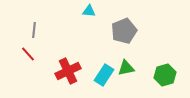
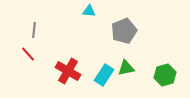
red cross: rotated 35 degrees counterclockwise
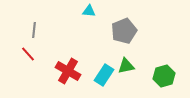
green triangle: moved 2 px up
green hexagon: moved 1 px left, 1 px down
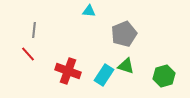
gray pentagon: moved 3 px down
green triangle: rotated 30 degrees clockwise
red cross: rotated 10 degrees counterclockwise
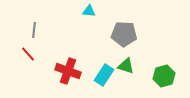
gray pentagon: rotated 25 degrees clockwise
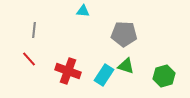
cyan triangle: moved 6 px left
red line: moved 1 px right, 5 px down
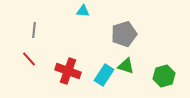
gray pentagon: rotated 20 degrees counterclockwise
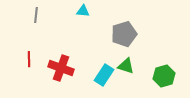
gray line: moved 2 px right, 15 px up
red line: rotated 42 degrees clockwise
red cross: moved 7 px left, 3 px up
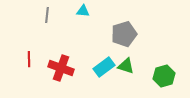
gray line: moved 11 px right
cyan rectangle: moved 8 px up; rotated 20 degrees clockwise
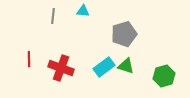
gray line: moved 6 px right, 1 px down
